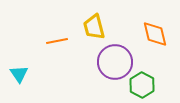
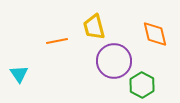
purple circle: moved 1 px left, 1 px up
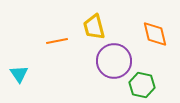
green hexagon: rotated 15 degrees counterclockwise
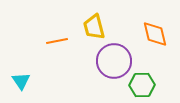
cyan triangle: moved 2 px right, 7 px down
green hexagon: rotated 15 degrees counterclockwise
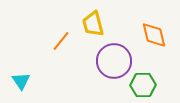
yellow trapezoid: moved 1 px left, 3 px up
orange diamond: moved 1 px left, 1 px down
orange line: moved 4 px right; rotated 40 degrees counterclockwise
green hexagon: moved 1 px right
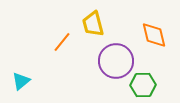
orange line: moved 1 px right, 1 px down
purple circle: moved 2 px right
cyan triangle: rotated 24 degrees clockwise
